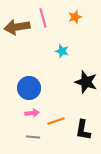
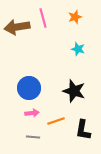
cyan star: moved 16 px right, 2 px up
black star: moved 12 px left, 9 px down
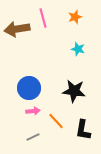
brown arrow: moved 2 px down
black star: rotated 10 degrees counterclockwise
pink arrow: moved 1 px right, 2 px up
orange line: rotated 66 degrees clockwise
gray line: rotated 32 degrees counterclockwise
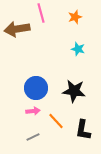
pink line: moved 2 px left, 5 px up
blue circle: moved 7 px right
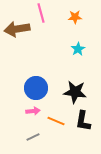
orange star: rotated 16 degrees clockwise
cyan star: rotated 24 degrees clockwise
black star: moved 1 px right, 1 px down
orange line: rotated 24 degrees counterclockwise
black L-shape: moved 9 px up
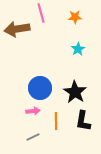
blue circle: moved 4 px right
black star: rotated 25 degrees clockwise
orange line: rotated 66 degrees clockwise
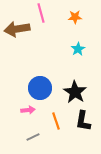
pink arrow: moved 5 px left, 1 px up
orange line: rotated 18 degrees counterclockwise
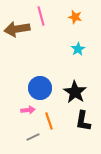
pink line: moved 3 px down
orange star: rotated 16 degrees clockwise
orange line: moved 7 px left
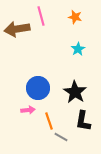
blue circle: moved 2 px left
gray line: moved 28 px right; rotated 56 degrees clockwise
